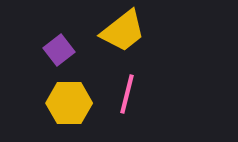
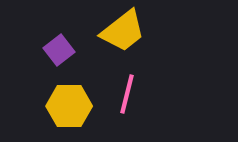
yellow hexagon: moved 3 px down
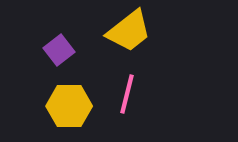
yellow trapezoid: moved 6 px right
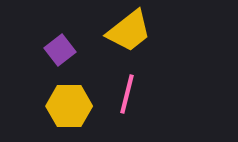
purple square: moved 1 px right
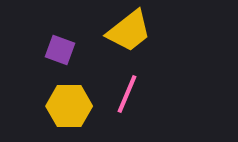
purple square: rotated 32 degrees counterclockwise
pink line: rotated 9 degrees clockwise
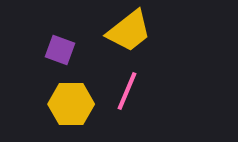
pink line: moved 3 px up
yellow hexagon: moved 2 px right, 2 px up
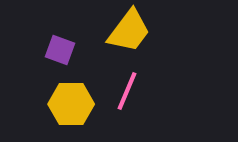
yellow trapezoid: rotated 15 degrees counterclockwise
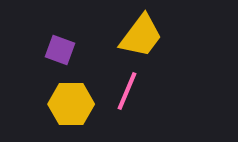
yellow trapezoid: moved 12 px right, 5 px down
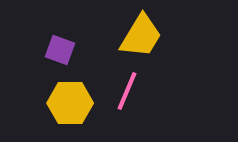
yellow trapezoid: rotated 6 degrees counterclockwise
yellow hexagon: moved 1 px left, 1 px up
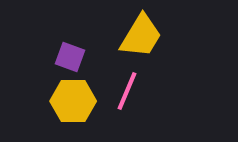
purple square: moved 10 px right, 7 px down
yellow hexagon: moved 3 px right, 2 px up
